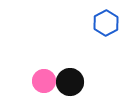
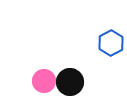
blue hexagon: moved 5 px right, 20 px down
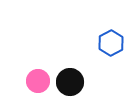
pink circle: moved 6 px left
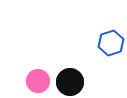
blue hexagon: rotated 10 degrees clockwise
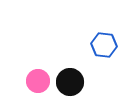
blue hexagon: moved 7 px left, 2 px down; rotated 25 degrees clockwise
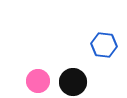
black circle: moved 3 px right
